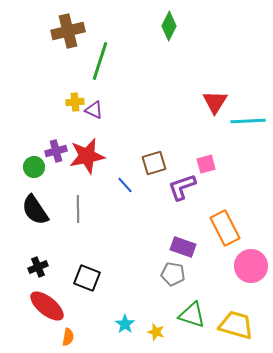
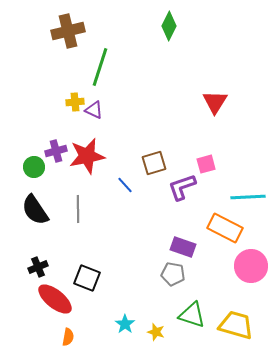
green line: moved 6 px down
cyan line: moved 76 px down
orange rectangle: rotated 36 degrees counterclockwise
red ellipse: moved 8 px right, 7 px up
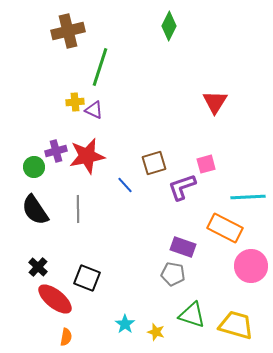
black cross: rotated 24 degrees counterclockwise
orange semicircle: moved 2 px left
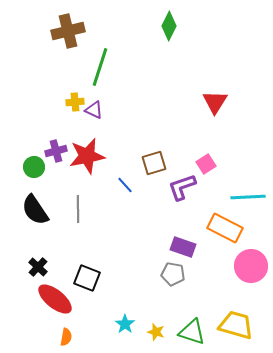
pink square: rotated 18 degrees counterclockwise
green triangle: moved 17 px down
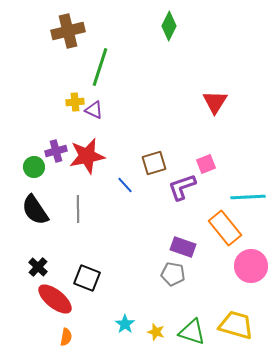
pink square: rotated 12 degrees clockwise
orange rectangle: rotated 24 degrees clockwise
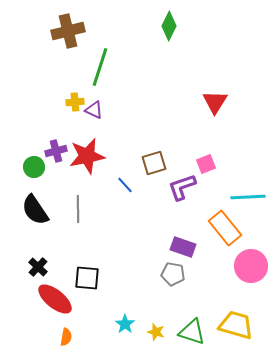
black square: rotated 16 degrees counterclockwise
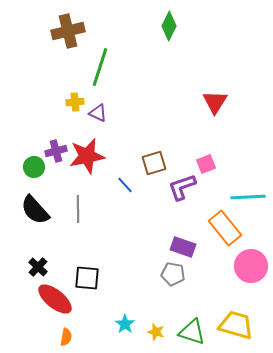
purple triangle: moved 4 px right, 3 px down
black semicircle: rotated 8 degrees counterclockwise
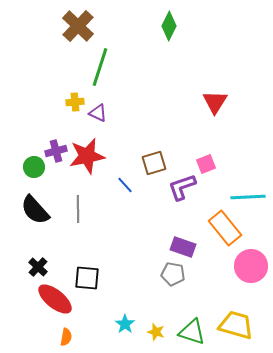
brown cross: moved 10 px right, 5 px up; rotated 32 degrees counterclockwise
